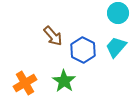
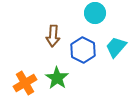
cyan circle: moved 23 px left
brown arrow: rotated 45 degrees clockwise
green star: moved 7 px left, 3 px up
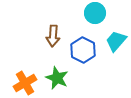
cyan trapezoid: moved 6 px up
green star: rotated 10 degrees counterclockwise
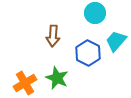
blue hexagon: moved 5 px right, 3 px down
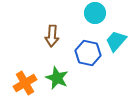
brown arrow: moved 1 px left
blue hexagon: rotated 15 degrees counterclockwise
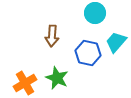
cyan trapezoid: moved 1 px down
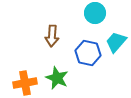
orange cross: rotated 20 degrees clockwise
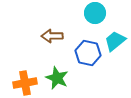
brown arrow: rotated 85 degrees clockwise
cyan trapezoid: moved 1 px left, 1 px up; rotated 10 degrees clockwise
